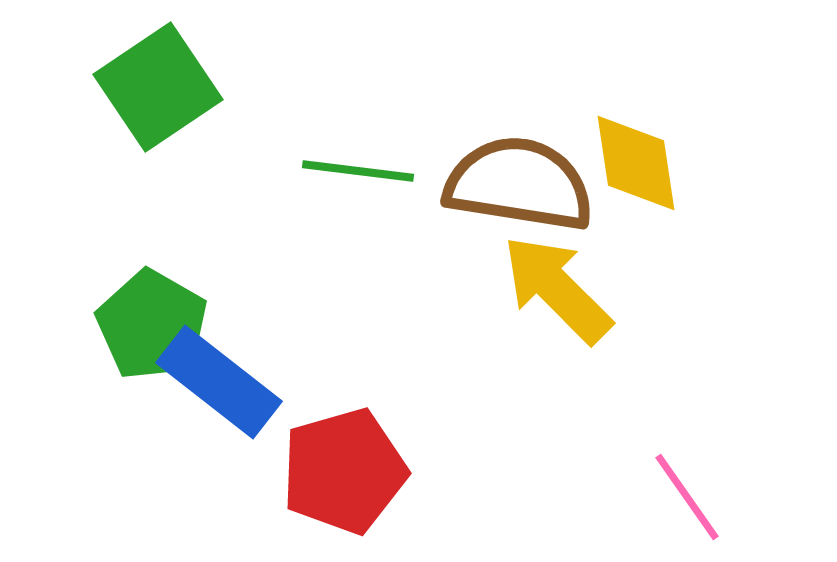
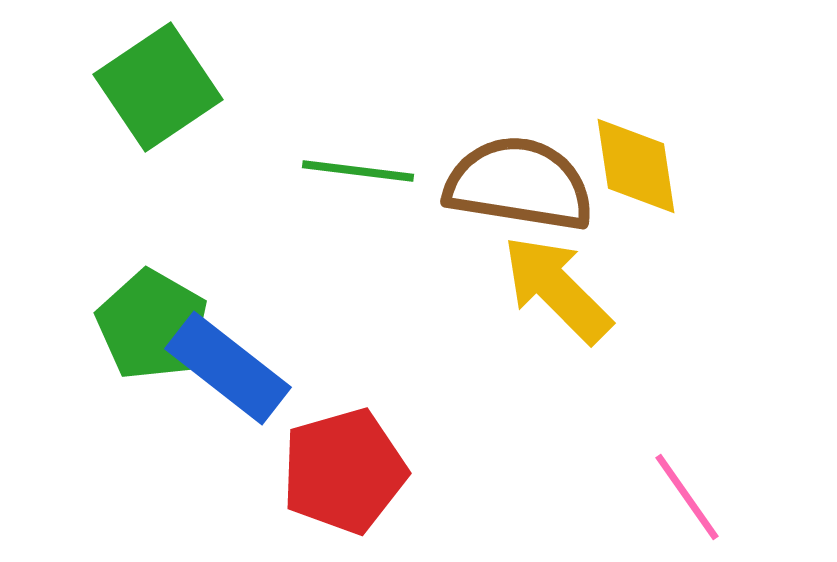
yellow diamond: moved 3 px down
blue rectangle: moved 9 px right, 14 px up
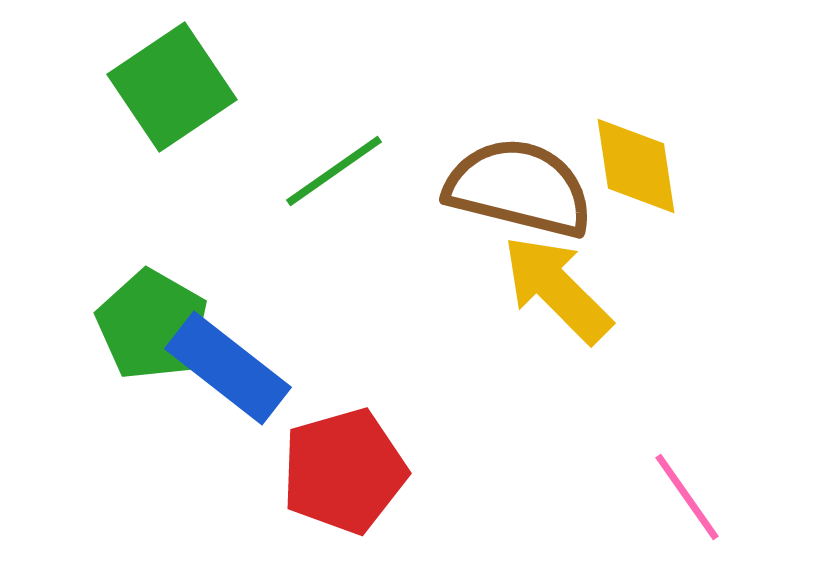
green square: moved 14 px right
green line: moved 24 px left; rotated 42 degrees counterclockwise
brown semicircle: moved 4 px down; rotated 5 degrees clockwise
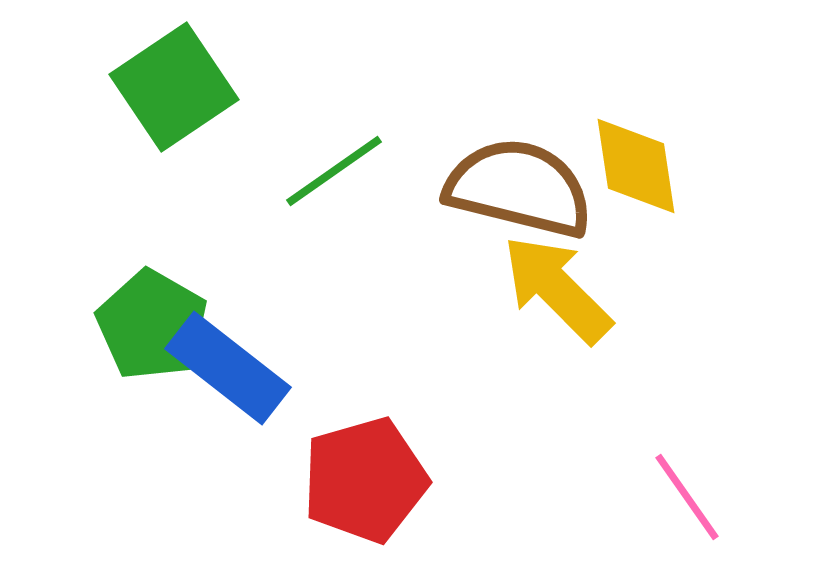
green square: moved 2 px right
red pentagon: moved 21 px right, 9 px down
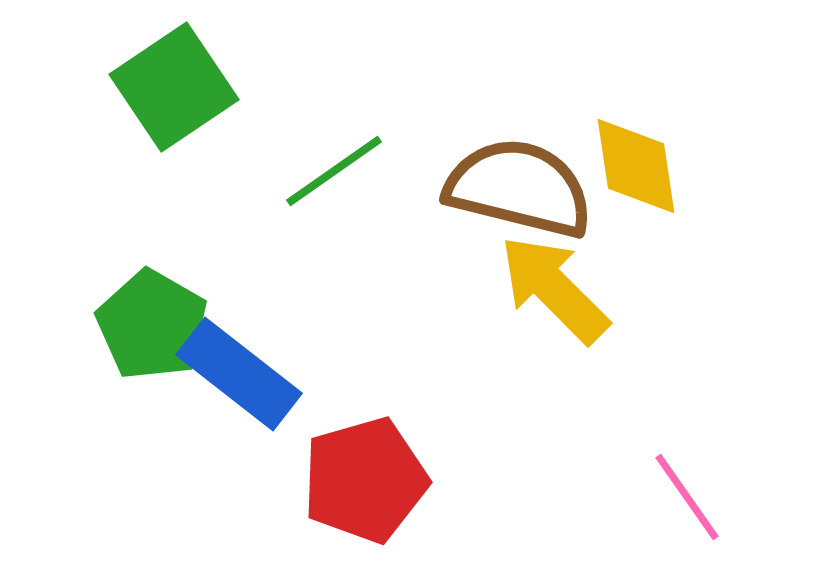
yellow arrow: moved 3 px left
blue rectangle: moved 11 px right, 6 px down
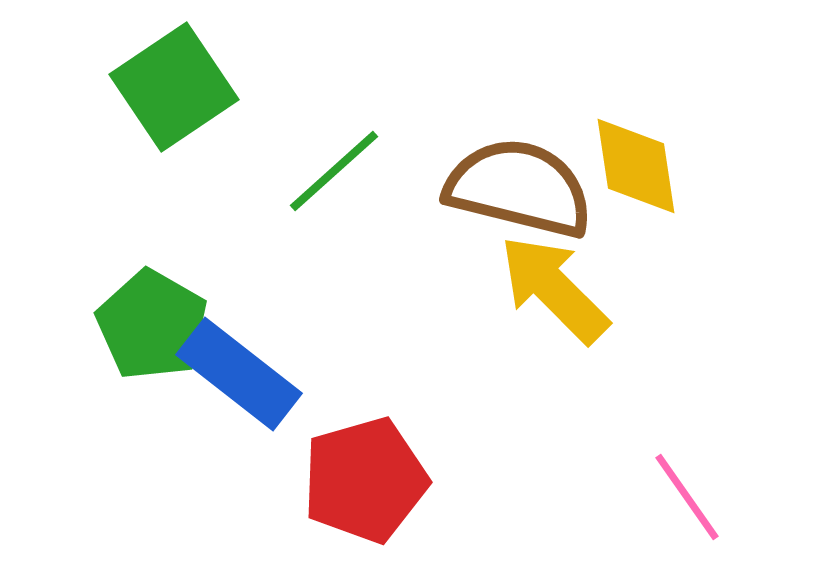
green line: rotated 7 degrees counterclockwise
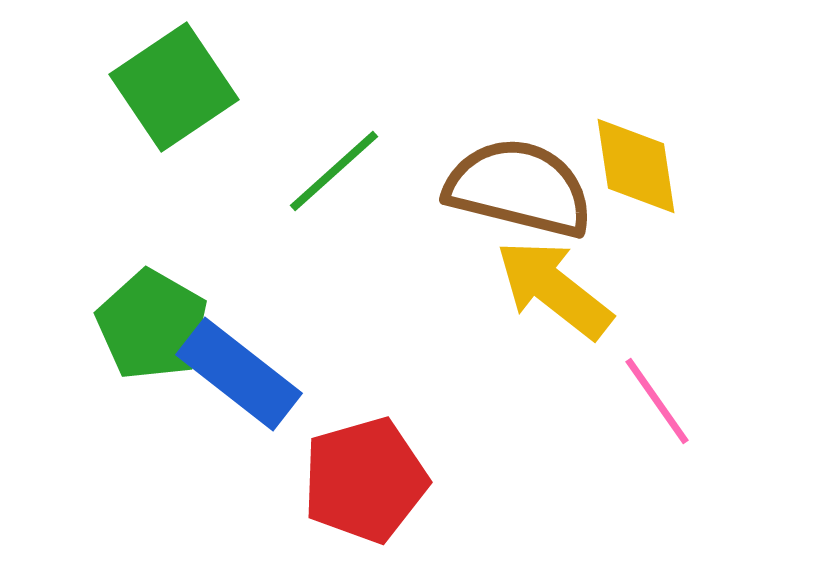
yellow arrow: rotated 7 degrees counterclockwise
pink line: moved 30 px left, 96 px up
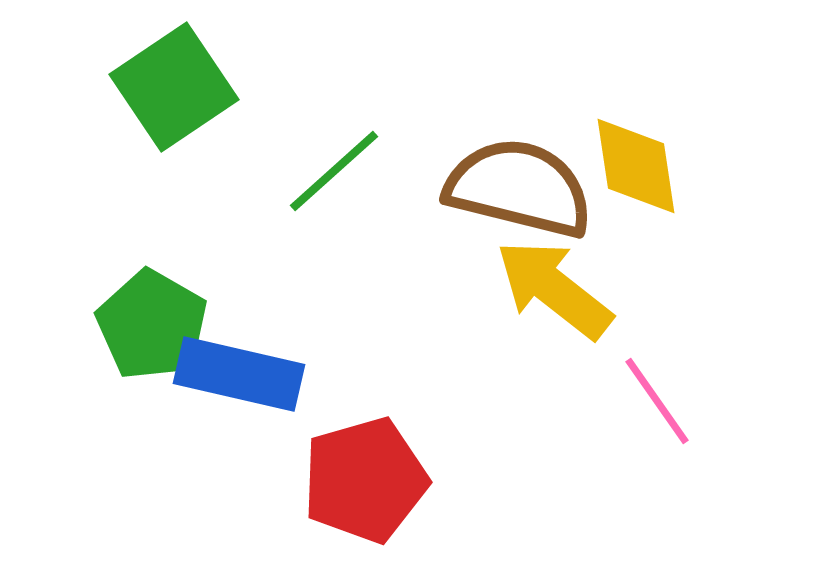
blue rectangle: rotated 25 degrees counterclockwise
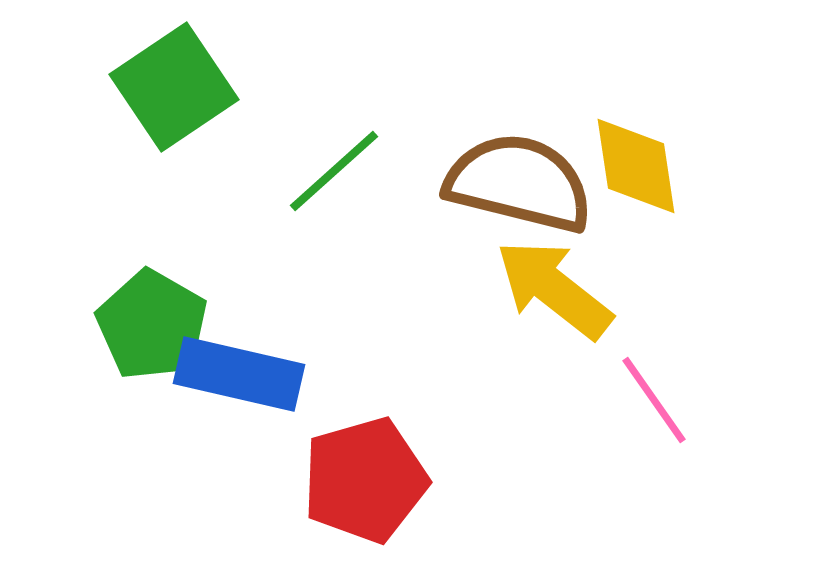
brown semicircle: moved 5 px up
pink line: moved 3 px left, 1 px up
